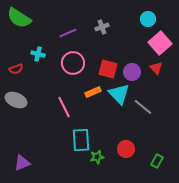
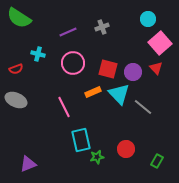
purple line: moved 1 px up
purple circle: moved 1 px right
cyan rectangle: rotated 10 degrees counterclockwise
purple triangle: moved 6 px right, 1 px down
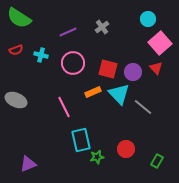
gray cross: rotated 16 degrees counterclockwise
cyan cross: moved 3 px right, 1 px down
red semicircle: moved 19 px up
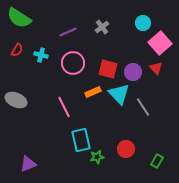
cyan circle: moved 5 px left, 4 px down
red semicircle: moved 1 px right; rotated 40 degrees counterclockwise
gray line: rotated 18 degrees clockwise
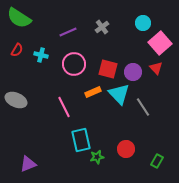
pink circle: moved 1 px right, 1 px down
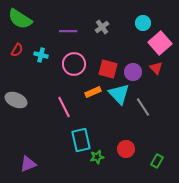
green semicircle: moved 1 px right, 1 px down
purple line: moved 1 px up; rotated 24 degrees clockwise
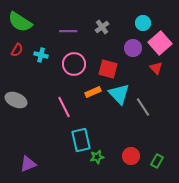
green semicircle: moved 3 px down
purple circle: moved 24 px up
red circle: moved 5 px right, 7 px down
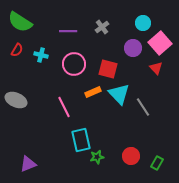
green rectangle: moved 2 px down
